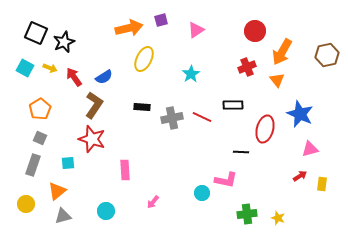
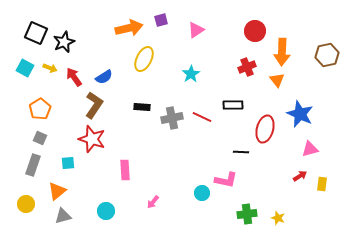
orange arrow at (282, 52): rotated 28 degrees counterclockwise
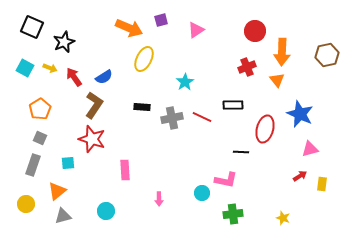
orange arrow at (129, 28): rotated 36 degrees clockwise
black square at (36, 33): moved 4 px left, 6 px up
cyan star at (191, 74): moved 6 px left, 8 px down
pink arrow at (153, 202): moved 6 px right, 3 px up; rotated 40 degrees counterclockwise
green cross at (247, 214): moved 14 px left
yellow star at (278, 218): moved 5 px right
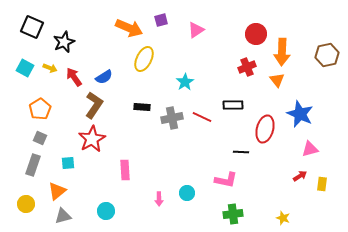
red circle at (255, 31): moved 1 px right, 3 px down
red star at (92, 139): rotated 24 degrees clockwise
cyan circle at (202, 193): moved 15 px left
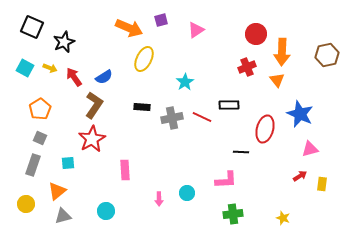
black rectangle at (233, 105): moved 4 px left
pink L-shape at (226, 180): rotated 15 degrees counterclockwise
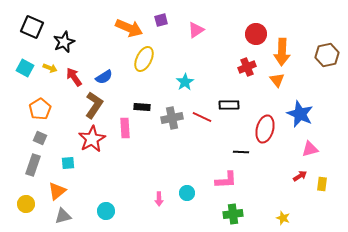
pink rectangle at (125, 170): moved 42 px up
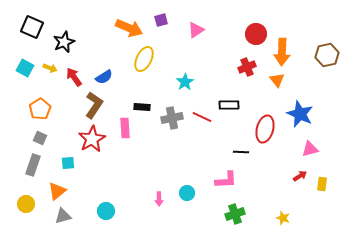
green cross at (233, 214): moved 2 px right; rotated 12 degrees counterclockwise
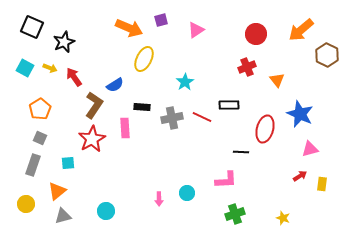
orange arrow at (282, 52): moved 19 px right, 22 px up; rotated 48 degrees clockwise
brown hexagon at (327, 55): rotated 20 degrees counterclockwise
blue semicircle at (104, 77): moved 11 px right, 8 px down
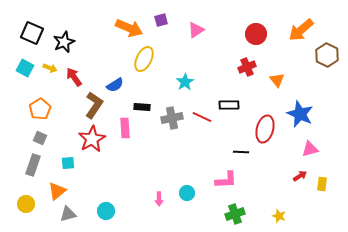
black square at (32, 27): moved 6 px down
gray triangle at (63, 216): moved 5 px right, 2 px up
yellow star at (283, 218): moved 4 px left, 2 px up
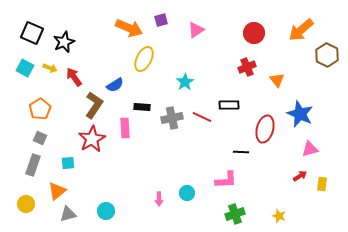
red circle at (256, 34): moved 2 px left, 1 px up
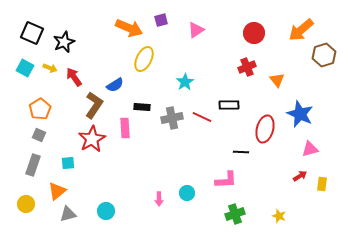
brown hexagon at (327, 55): moved 3 px left; rotated 15 degrees clockwise
gray square at (40, 138): moved 1 px left, 3 px up
